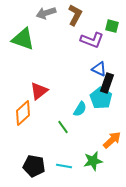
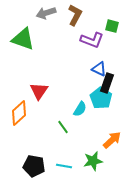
red triangle: rotated 18 degrees counterclockwise
orange diamond: moved 4 px left
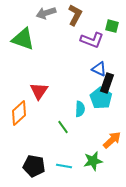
cyan semicircle: rotated 28 degrees counterclockwise
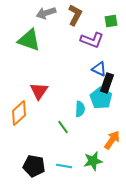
green square: moved 1 px left, 5 px up; rotated 24 degrees counterclockwise
green triangle: moved 6 px right, 1 px down
orange arrow: rotated 12 degrees counterclockwise
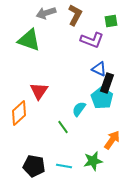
cyan pentagon: moved 1 px right
cyan semicircle: moved 1 px left; rotated 147 degrees counterclockwise
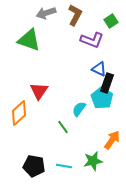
green square: rotated 24 degrees counterclockwise
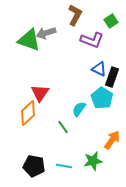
gray arrow: moved 20 px down
black rectangle: moved 5 px right, 6 px up
red triangle: moved 1 px right, 2 px down
orange diamond: moved 9 px right
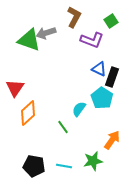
brown L-shape: moved 1 px left, 2 px down
red triangle: moved 25 px left, 5 px up
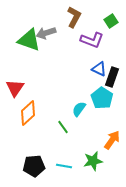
black pentagon: rotated 15 degrees counterclockwise
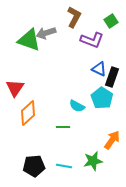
cyan semicircle: moved 2 px left, 3 px up; rotated 98 degrees counterclockwise
green line: rotated 56 degrees counterclockwise
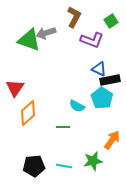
black rectangle: moved 2 px left, 3 px down; rotated 60 degrees clockwise
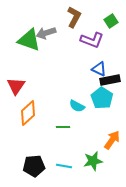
red triangle: moved 1 px right, 2 px up
